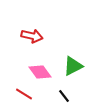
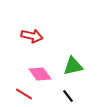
green triangle: rotated 15 degrees clockwise
pink diamond: moved 2 px down
black line: moved 4 px right
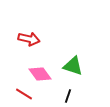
red arrow: moved 3 px left, 3 px down
green triangle: rotated 30 degrees clockwise
black line: rotated 56 degrees clockwise
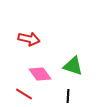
black line: rotated 16 degrees counterclockwise
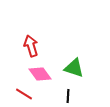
red arrow: moved 2 px right, 7 px down; rotated 120 degrees counterclockwise
green triangle: moved 1 px right, 2 px down
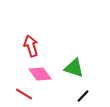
black line: moved 15 px right; rotated 40 degrees clockwise
